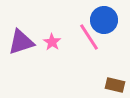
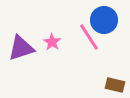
purple triangle: moved 6 px down
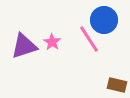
pink line: moved 2 px down
purple triangle: moved 3 px right, 2 px up
brown rectangle: moved 2 px right
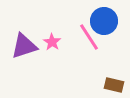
blue circle: moved 1 px down
pink line: moved 2 px up
brown rectangle: moved 3 px left
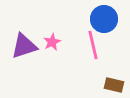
blue circle: moved 2 px up
pink line: moved 4 px right, 8 px down; rotated 20 degrees clockwise
pink star: rotated 12 degrees clockwise
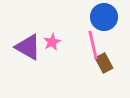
blue circle: moved 2 px up
purple triangle: moved 4 px right, 1 px down; rotated 48 degrees clockwise
brown rectangle: moved 10 px left, 22 px up; rotated 48 degrees clockwise
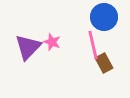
pink star: rotated 24 degrees counterclockwise
purple triangle: rotated 44 degrees clockwise
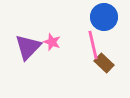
brown rectangle: rotated 18 degrees counterclockwise
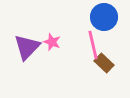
purple triangle: moved 1 px left
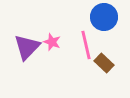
pink line: moved 7 px left
